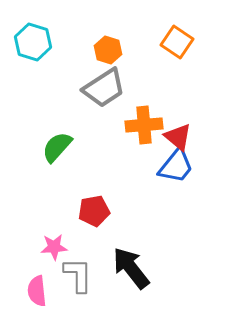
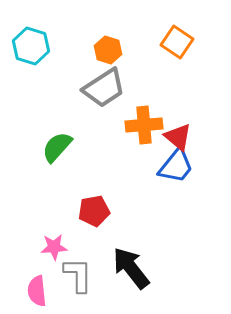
cyan hexagon: moved 2 px left, 4 px down
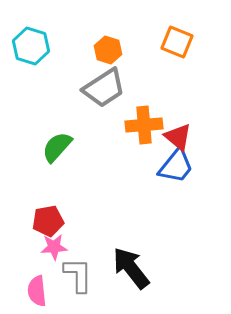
orange square: rotated 12 degrees counterclockwise
red pentagon: moved 46 px left, 10 px down
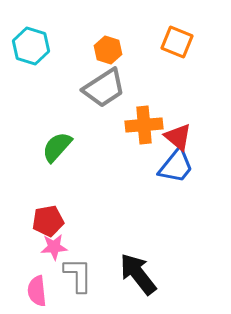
black arrow: moved 7 px right, 6 px down
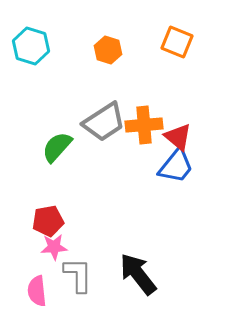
gray trapezoid: moved 34 px down
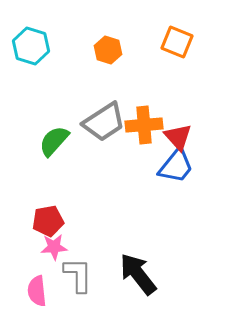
red triangle: rotated 8 degrees clockwise
green semicircle: moved 3 px left, 6 px up
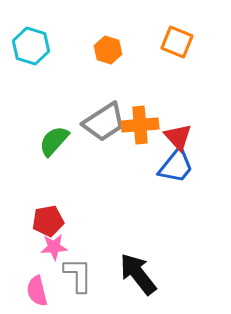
orange cross: moved 4 px left
pink semicircle: rotated 8 degrees counterclockwise
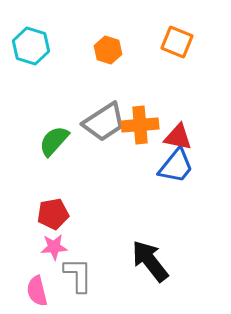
red triangle: rotated 36 degrees counterclockwise
red pentagon: moved 5 px right, 7 px up
black arrow: moved 12 px right, 13 px up
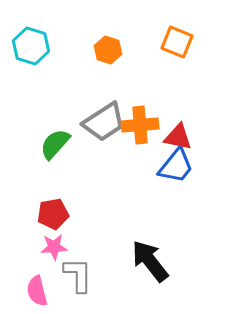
green semicircle: moved 1 px right, 3 px down
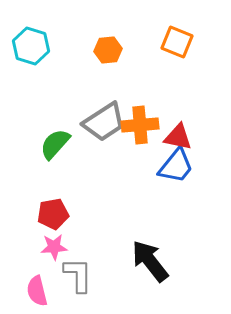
orange hexagon: rotated 24 degrees counterclockwise
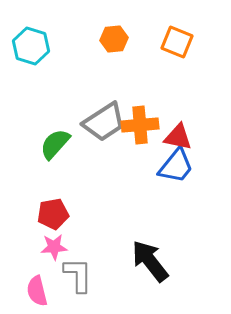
orange hexagon: moved 6 px right, 11 px up
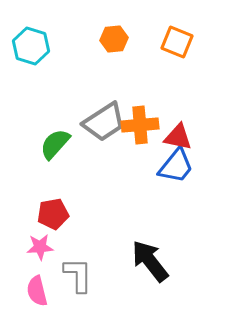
pink star: moved 14 px left
